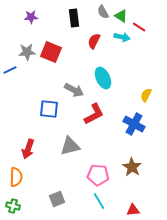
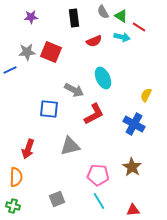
red semicircle: rotated 140 degrees counterclockwise
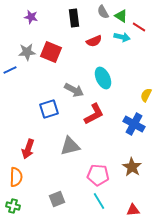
purple star: rotated 16 degrees clockwise
blue square: rotated 24 degrees counterclockwise
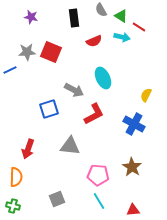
gray semicircle: moved 2 px left, 2 px up
gray triangle: rotated 20 degrees clockwise
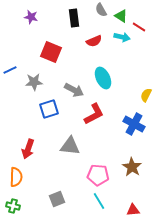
gray star: moved 7 px right, 30 px down
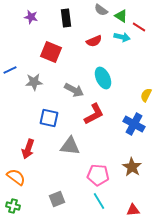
gray semicircle: rotated 24 degrees counterclockwise
black rectangle: moved 8 px left
blue square: moved 9 px down; rotated 30 degrees clockwise
orange semicircle: rotated 54 degrees counterclockwise
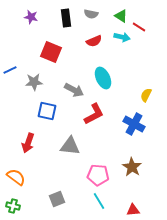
gray semicircle: moved 10 px left, 4 px down; rotated 24 degrees counterclockwise
blue square: moved 2 px left, 7 px up
red arrow: moved 6 px up
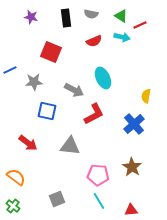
red line: moved 1 px right, 2 px up; rotated 56 degrees counterclockwise
yellow semicircle: moved 1 px down; rotated 16 degrees counterclockwise
blue cross: rotated 20 degrees clockwise
red arrow: rotated 72 degrees counterclockwise
green cross: rotated 24 degrees clockwise
red triangle: moved 2 px left
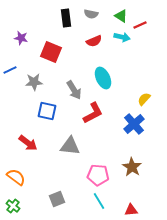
purple star: moved 10 px left, 21 px down
gray arrow: rotated 30 degrees clockwise
yellow semicircle: moved 2 px left, 3 px down; rotated 32 degrees clockwise
red L-shape: moved 1 px left, 1 px up
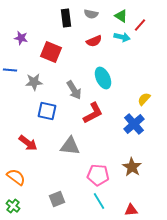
red line: rotated 24 degrees counterclockwise
blue line: rotated 32 degrees clockwise
